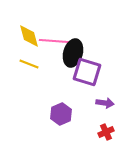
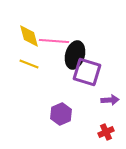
black ellipse: moved 2 px right, 2 px down
purple arrow: moved 5 px right, 3 px up; rotated 12 degrees counterclockwise
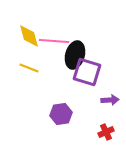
yellow line: moved 4 px down
purple hexagon: rotated 15 degrees clockwise
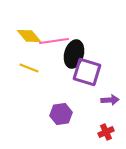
yellow diamond: rotated 25 degrees counterclockwise
pink line: rotated 12 degrees counterclockwise
black ellipse: moved 1 px left, 1 px up
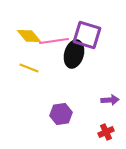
purple square: moved 37 px up
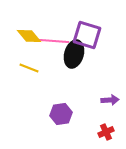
pink line: rotated 12 degrees clockwise
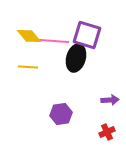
black ellipse: moved 2 px right, 4 px down
yellow line: moved 1 px left, 1 px up; rotated 18 degrees counterclockwise
red cross: moved 1 px right
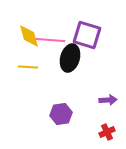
yellow diamond: rotated 25 degrees clockwise
pink line: moved 4 px left, 1 px up
black ellipse: moved 6 px left
purple arrow: moved 2 px left
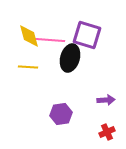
purple arrow: moved 2 px left
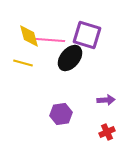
black ellipse: rotated 24 degrees clockwise
yellow line: moved 5 px left, 4 px up; rotated 12 degrees clockwise
